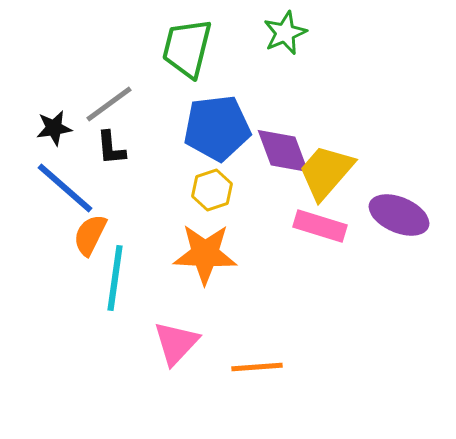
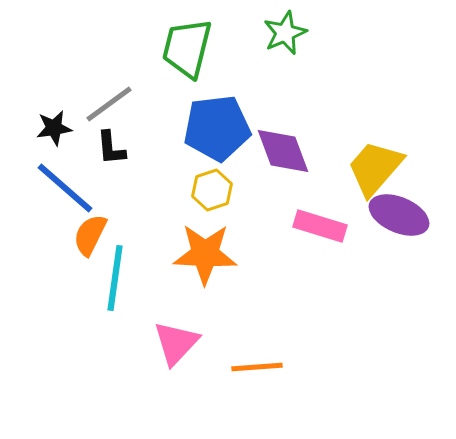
yellow trapezoid: moved 49 px right, 4 px up
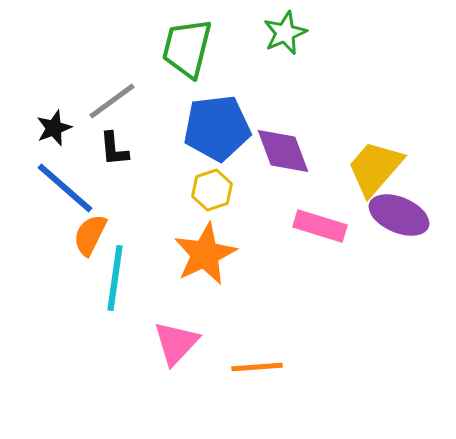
gray line: moved 3 px right, 3 px up
black star: rotated 12 degrees counterclockwise
black L-shape: moved 3 px right, 1 px down
orange star: rotated 28 degrees counterclockwise
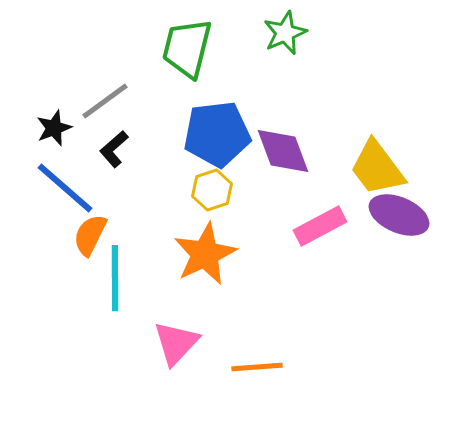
gray line: moved 7 px left
blue pentagon: moved 6 px down
black L-shape: rotated 54 degrees clockwise
yellow trapezoid: moved 2 px right; rotated 78 degrees counterclockwise
pink rectangle: rotated 45 degrees counterclockwise
cyan line: rotated 8 degrees counterclockwise
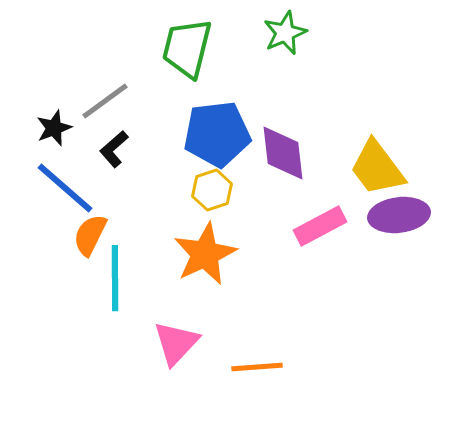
purple diamond: moved 2 px down; rotated 14 degrees clockwise
purple ellipse: rotated 30 degrees counterclockwise
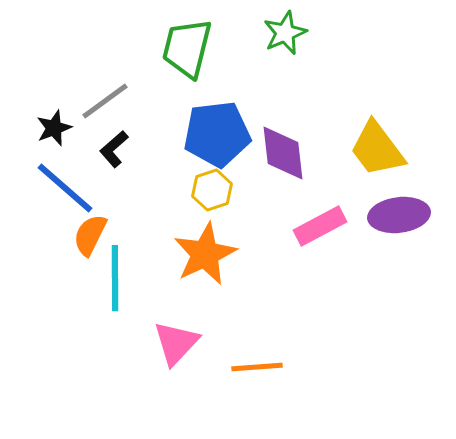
yellow trapezoid: moved 19 px up
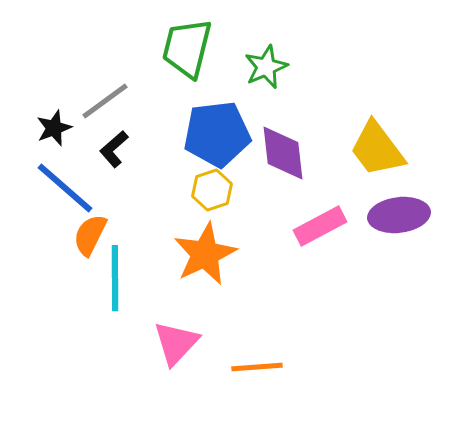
green star: moved 19 px left, 34 px down
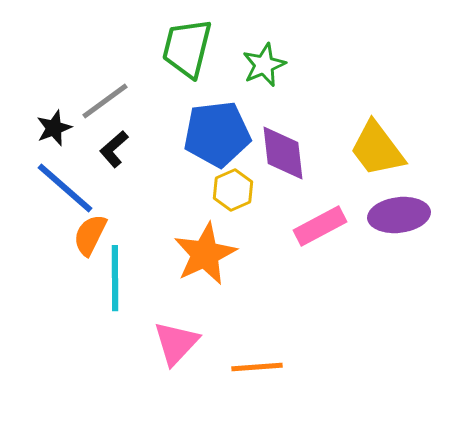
green star: moved 2 px left, 2 px up
yellow hexagon: moved 21 px right; rotated 6 degrees counterclockwise
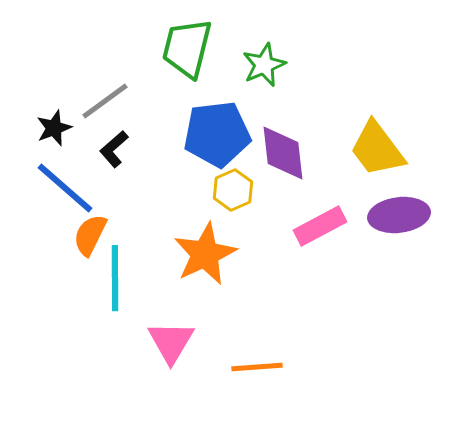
pink triangle: moved 5 px left, 1 px up; rotated 12 degrees counterclockwise
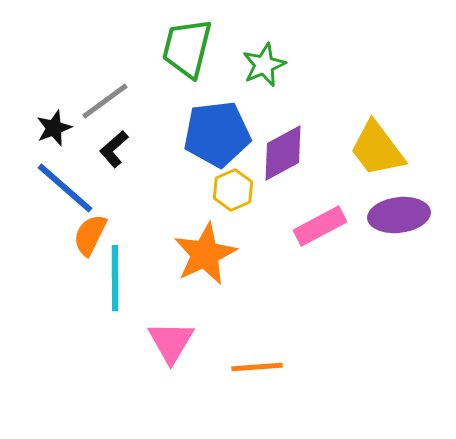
purple diamond: rotated 68 degrees clockwise
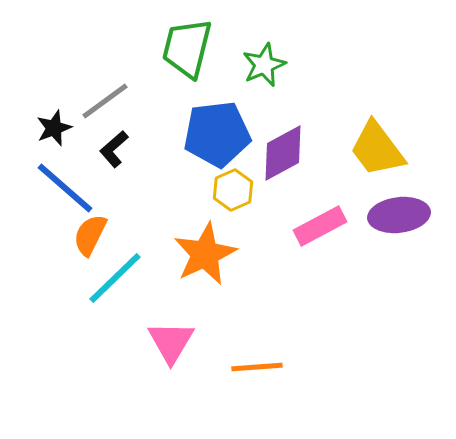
cyan line: rotated 46 degrees clockwise
